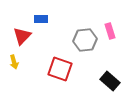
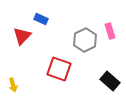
blue rectangle: rotated 24 degrees clockwise
gray hexagon: rotated 20 degrees counterclockwise
yellow arrow: moved 1 px left, 23 px down
red square: moved 1 px left
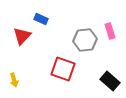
gray hexagon: rotated 20 degrees clockwise
red square: moved 4 px right
yellow arrow: moved 1 px right, 5 px up
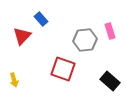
blue rectangle: rotated 24 degrees clockwise
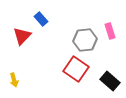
red square: moved 13 px right; rotated 15 degrees clockwise
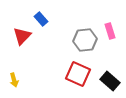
red square: moved 2 px right, 5 px down; rotated 10 degrees counterclockwise
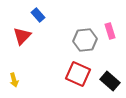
blue rectangle: moved 3 px left, 4 px up
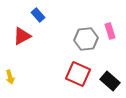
red triangle: rotated 18 degrees clockwise
gray hexagon: moved 1 px right, 1 px up
yellow arrow: moved 4 px left, 3 px up
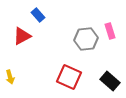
red square: moved 9 px left, 3 px down
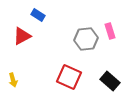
blue rectangle: rotated 16 degrees counterclockwise
yellow arrow: moved 3 px right, 3 px down
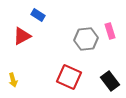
black rectangle: rotated 12 degrees clockwise
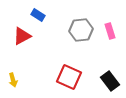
gray hexagon: moved 5 px left, 9 px up
